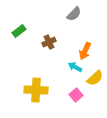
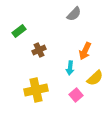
brown cross: moved 10 px left, 8 px down
cyan arrow: moved 5 px left, 1 px down; rotated 112 degrees counterclockwise
yellow cross: rotated 15 degrees counterclockwise
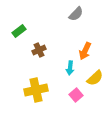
gray semicircle: moved 2 px right
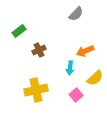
orange arrow: rotated 42 degrees clockwise
